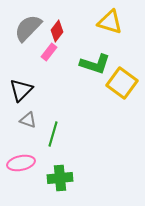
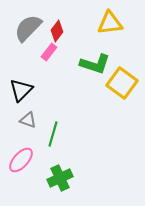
yellow triangle: moved 1 px down; rotated 24 degrees counterclockwise
pink ellipse: moved 3 px up; rotated 36 degrees counterclockwise
green cross: rotated 20 degrees counterclockwise
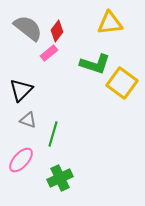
gray semicircle: rotated 84 degrees clockwise
pink rectangle: moved 1 px down; rotated 12 degrees clockwise
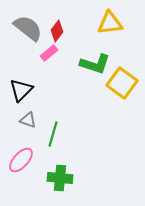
green cross: rotated 30 degrees clockwise
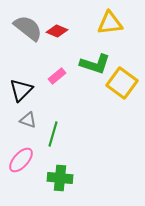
red diamond: rotated 75 degrees clockwise
pink rectangle: moved 8 px right, 23 px down
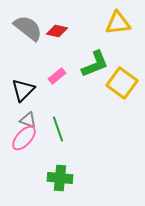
yellow triangle: moved 8 px right
red diamond: rotated 10 degrees counterclockwise
green L-shape: rotated 40 degrees counterclockwise
black triangle: moved 2 px right
green line: moved 5 px right, 5 px up; rotated 35 degrees counterclockwise
pink ellipse: moved 3 px right, 22 px up
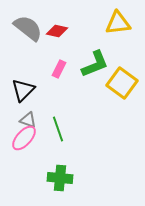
pink rectangle: moved 2 px right, 7 px up; rotated 24 degrees counterclockwise
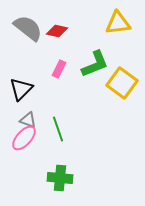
black triangle: moved 2 px left, 1 px up
